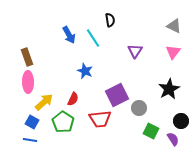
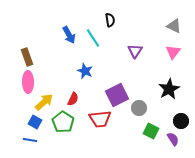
blue square: moved 3 px right
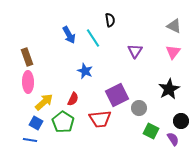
blue square: moved 1 px right, 1 px down
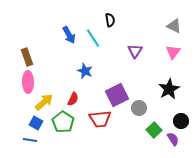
green square: moved 3 px right, 1 px up; rotated 21 degrees clockwise
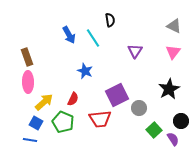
green pentagon: rotated 10 degrees counterclockwise
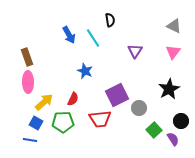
green pentagon: rotated 25 degrees counterclockwise
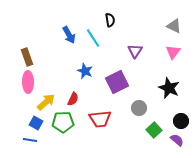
black star: moved 1 px up; rotated 20 degrees counterclockwise
purple square: moved 13 px up
yellow arrow: moved 2 px right
purple semicircle: moved 4 px right, 1 px down; rotated 16 degrees counterclockwise
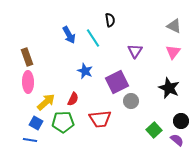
gray circle: moved 8 px left, 7 px up
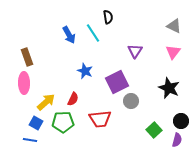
black semicircle: moved 2 px left, 3 px up
cyan line: moved 5 px up
pink ellipse: moved 4 px left, 1 px down
purple semicircle: rotated 64 degrees clockwise
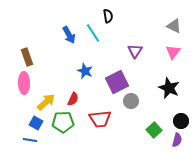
black semicircle: moved 1 px up
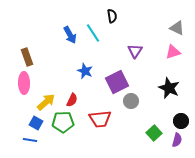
black semicircle: moved 4 px right
gray triangle: moved 3 px right, 2 px down
blue arrow: moved 1 px right
pink triangle: rotated 35 degrees clockwise
red semicircle: moved 1 px left, 1 px down
green square: moved 3 px down
